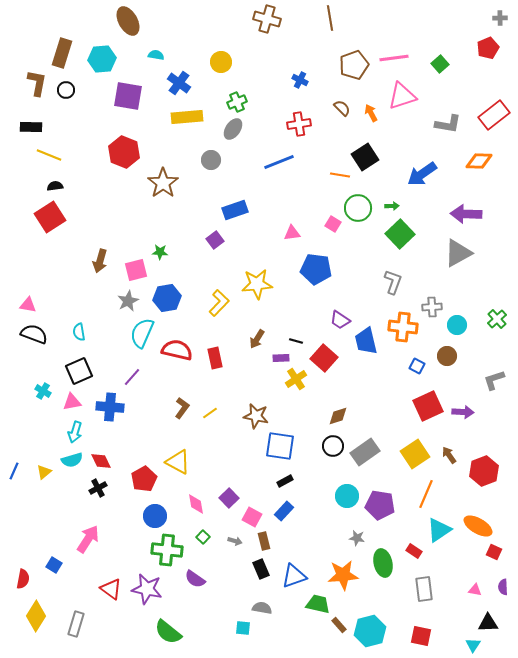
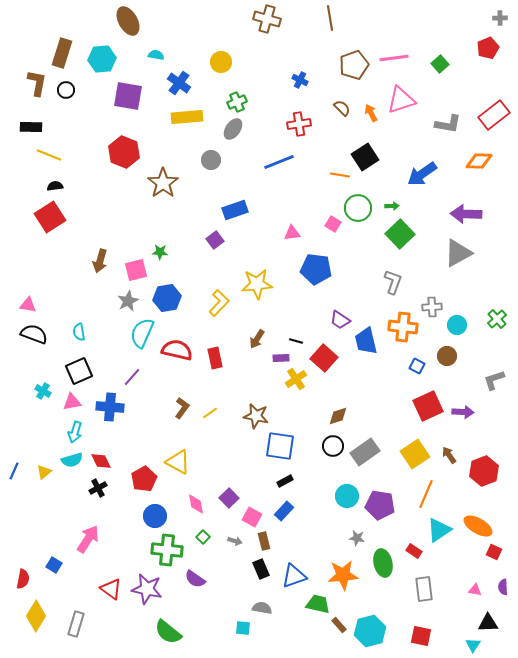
pink triangle at (402, 96): moved 1 px left, 4 px down
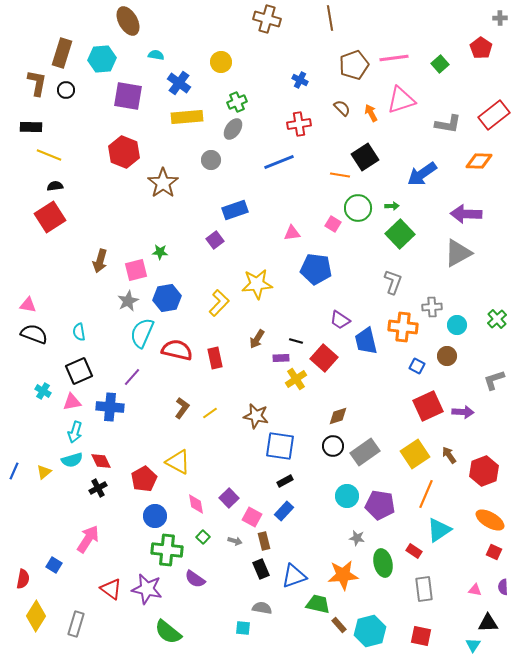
red pentagon at (488, 48): moved 7 px left; rotated 15 degrees counterclockwise
orange ellipse at (478, 526): moved 12 px right, 6 px up
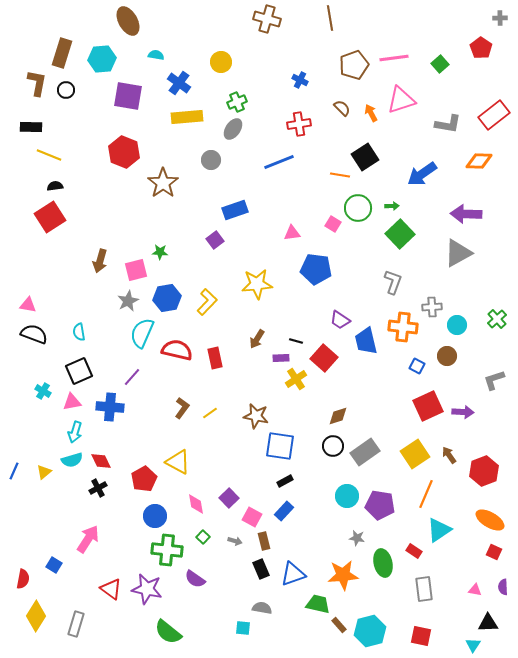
yellow L-shape at (219, 303): moved 12 px left, 1 px up
blue triangle at (294, 576): moved 1 px left, 2 px up
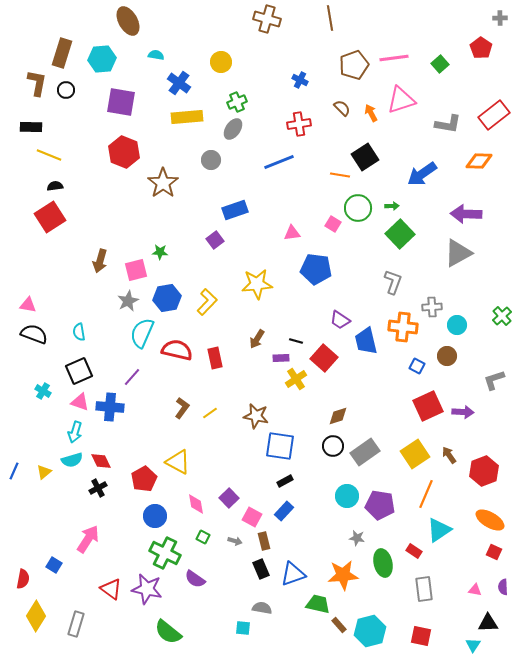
purple square at (128, 96): moved 7 px left, 6 px down
green cross at (497, 319): moved 5 px right, 3 px up
pink triangle at (72, 402): moved 8 px right; rotated 30 degrees clockwise
green square at (203, 537): rotated 16 degrees counterclockwise
green cross at (167, 550): moved 2 px left, 3 px down; rotated 20 degrees clockwise
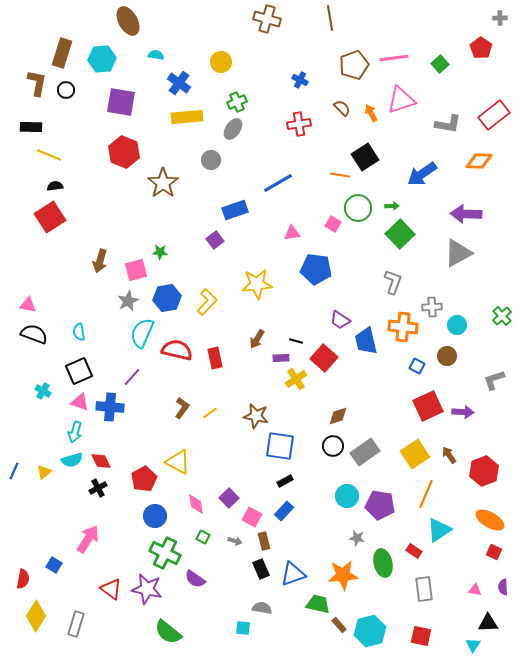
blue line at (279, 162): moved 1 px left, 21 px down; rotated 8 degrees counterclockwise
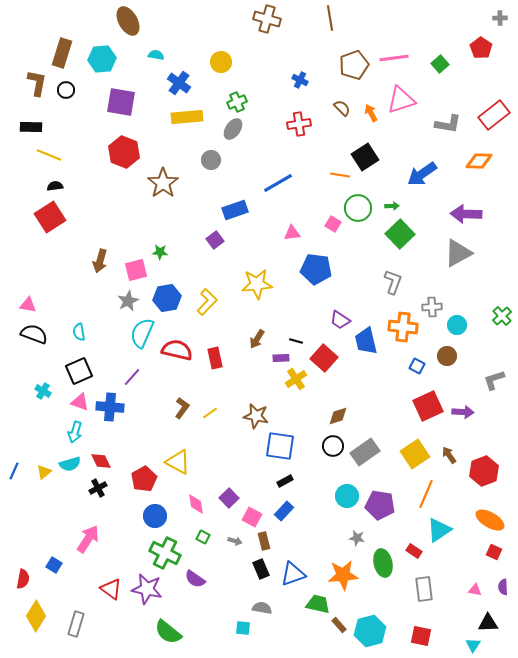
cyan semicircle at (72, 460): moved 2 px left, 4 px down
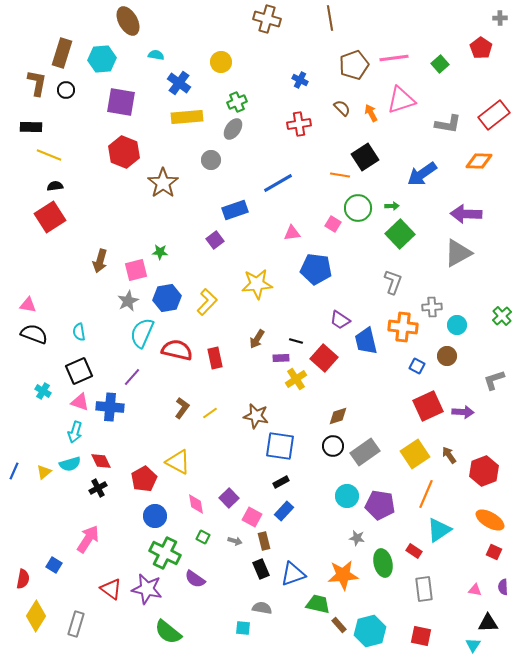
black rectangle at (285, 481): moved 4 px left, 1 px down
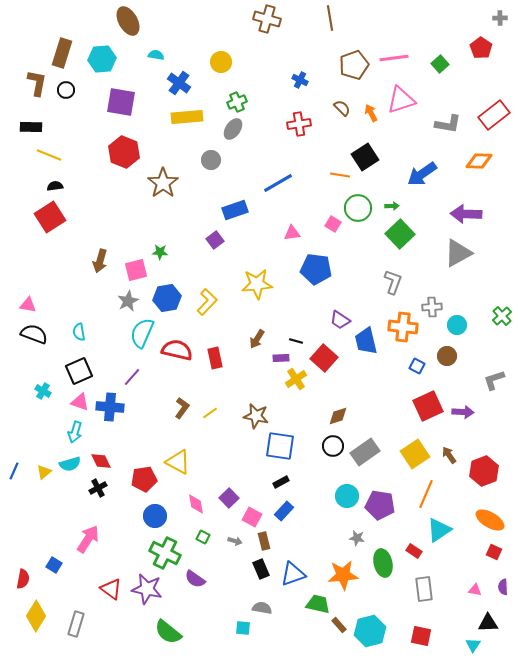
red pentagon at (144, 479): rotated 20 degrees clockwise
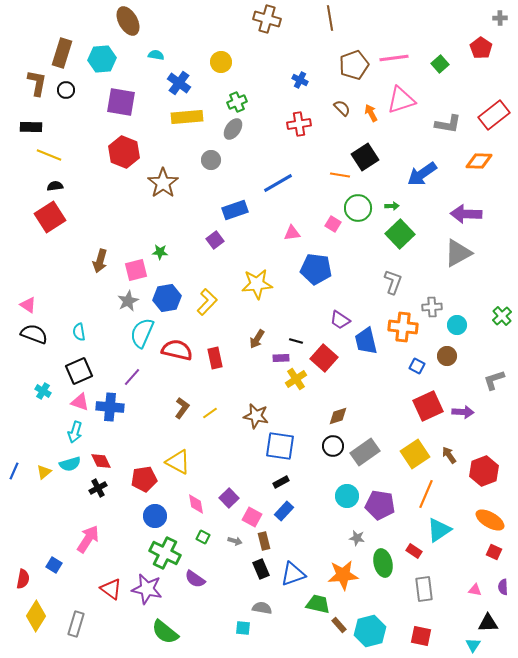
pink triangle at (28, 305): rotated 24 degrees clockwise
green semicircle at (168, 632): moved 3 px left
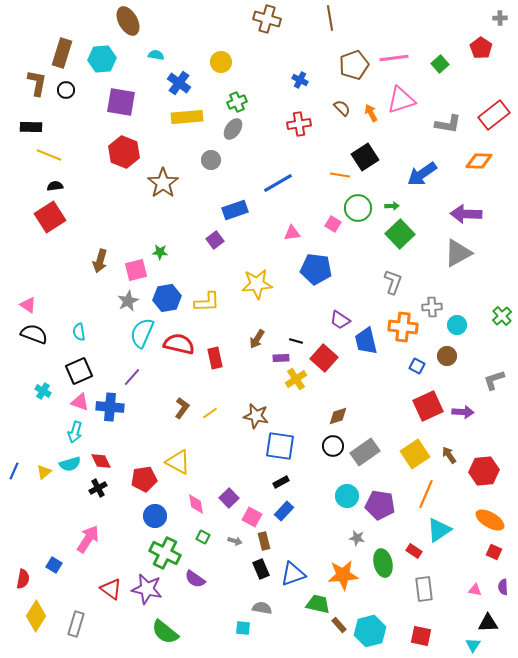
yellow L-shape at (207, 302): rotated 44 degrees clockwise
red semicircle at (177, 350): moved 2 px right, 6 px up
red hexagon at (484, 471): rotated 16 degrees clockwise
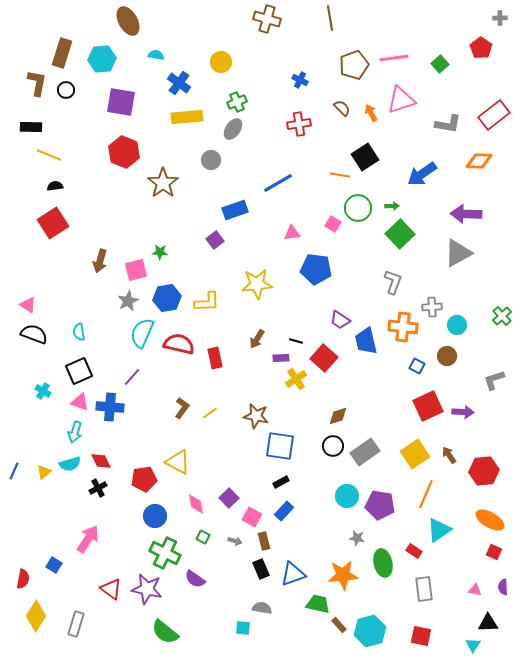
red square at (50, 217): moved 3 px right, 6 px down
